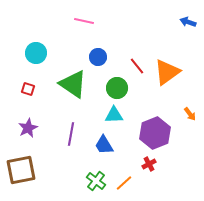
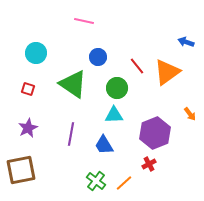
blue arrow: moved 2 px left, 20 px down
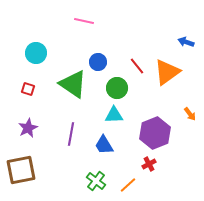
blue circle: moved 5 px down
orange line: moved 4 px right, 2 px down
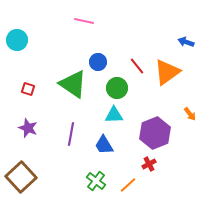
cyan circle: moved 19 px left, 13 px up
purple star: rotated 24 degrees counterclockwise
brown square: moved 7 px down; rotated 32 degrees counterclockwise
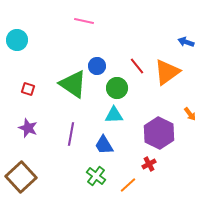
blue circle: moved 1 px left, 4 px down
purple hexagon: moved 4 px right; rotated 12 degrees counterclockwise
green cross: moved 5 px up
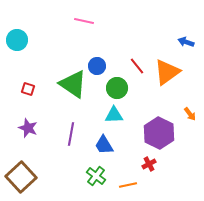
orange line: rotated 30 degrees clockwise
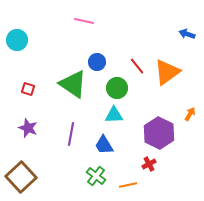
blue arrow: moved 1 px right, 8 px up
blue circle: moved 4 px up
orange arrow: rotated 112 degrees counterclockwise
